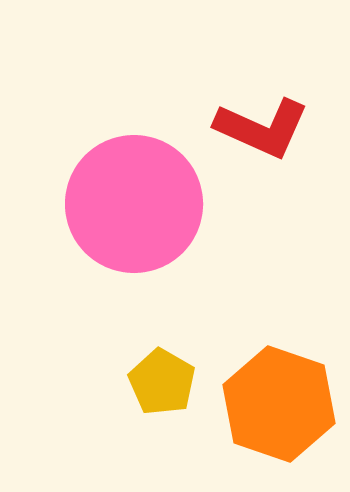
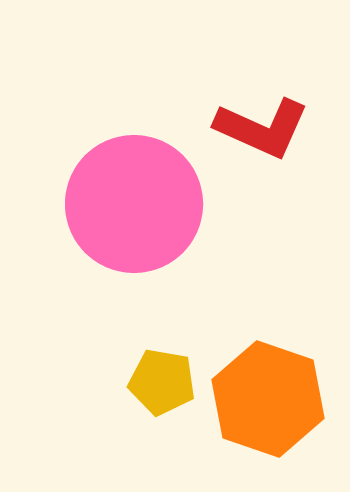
yellow pentagon: rotated 20 degrees counterclockwise
orange hexagon: moved 11 px left, 5 px up
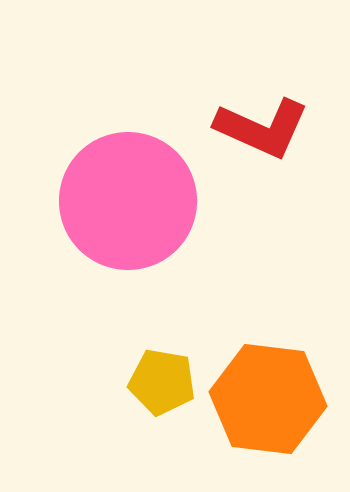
pink circle: moved 6 px left, 3 px up
orange hexagon: rotated 12 degrees counterclockwise
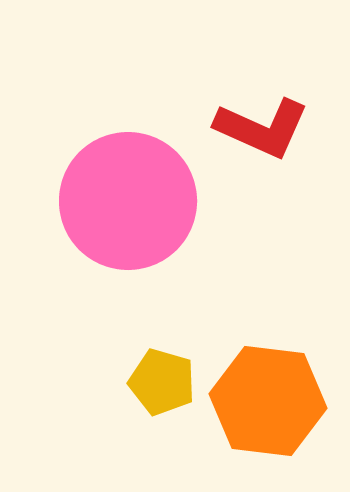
yellow pentagon: rotated 6 degrees clockwise
orange hexagon: moved 2 px down
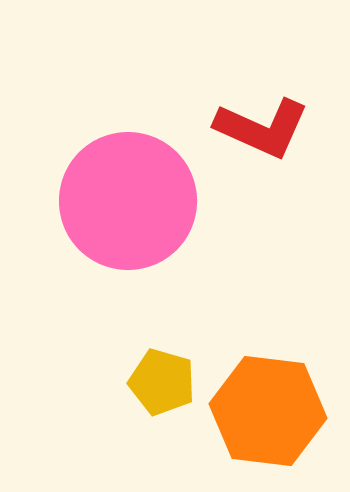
orange hexagon: moved 10 px down
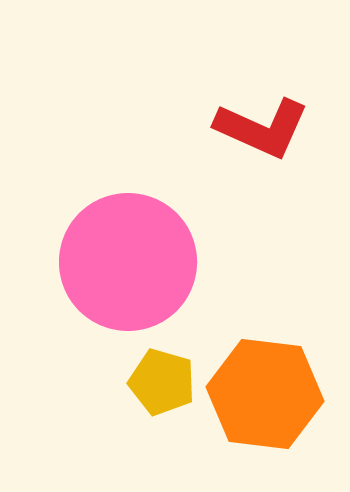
pink circle: moved 61 px down
orange hexagon: moved 3 px left, 17 px up
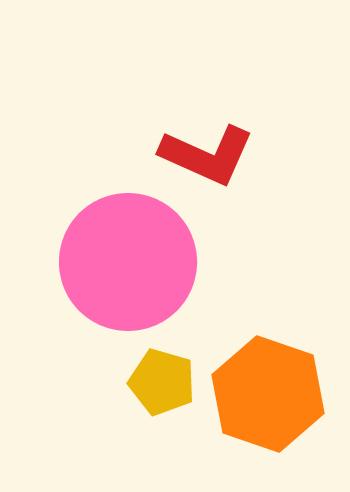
red L-shape: moved 55 px left, 27 px down
orange hexagon: moved 3 px right; rotated 12 degrees clockwise
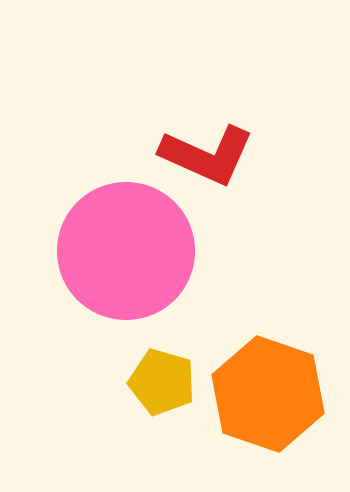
pink circle: moved 2 px left, 11 px up
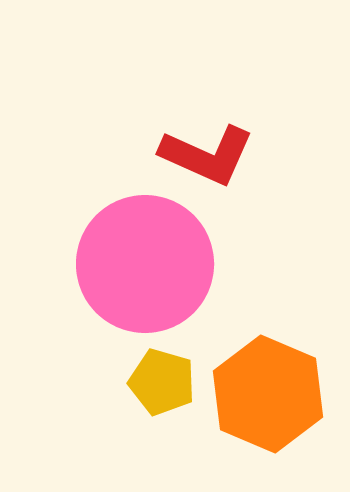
pink circle: moved 19 px right, 13 px down
orange hexagon: rotated 4 degrees clockwise
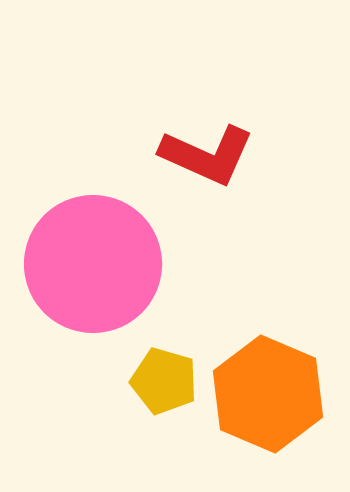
pink circle: moved 52 px left
yellow pentagon: moved 2 px right, 1 px up
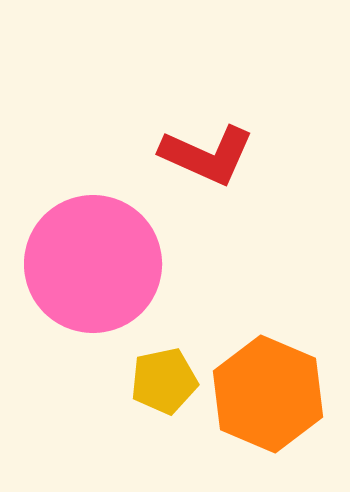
yellow pentagon: rotated 28 degrees counterclockwise
